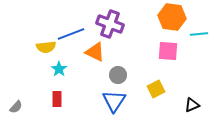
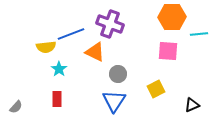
orange hexagon: rotated 8 degrees counterclockwise
gray circle: moved 1 px up
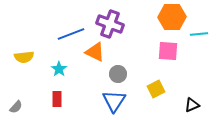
yellow semicircle: moved 22 px left, 10 px down
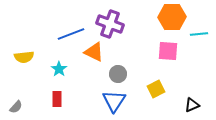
orange triangle: moved 1 px left
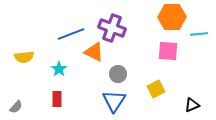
purple cross: moved 2 px right, 4 px down
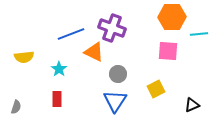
blue triangle: moved 1 px right
gray semicircle: rotated 24 degrees counterclockwise
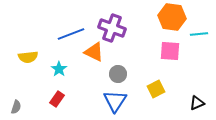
orange hexagon: rotated 8 degrees clockwise
pink square: moved 2 px right
yellow semicircle: moved 4 px right
red rectangle: rotated 35 degrees clockwise
black triangle: moved 5 px right, 2 px up
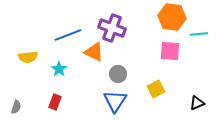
blue line: moved 3 px left, 1 px down
red rectangle: moved 2 px left, 3 px down; rotated 14 degrees counterclockwise
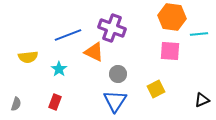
black triangle: moved 5 px right, 3 px up
gray semicircle: moved 3 px up
